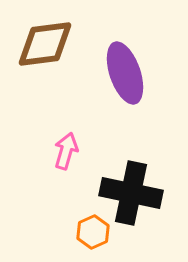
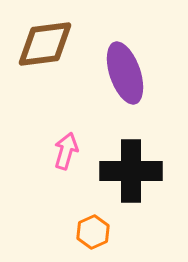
black cross: moved 22 px up; rotated 12 degrees counterclockwise
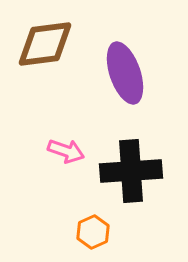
pink arrow: rotated 93 degrees clockwise
black cross: rotated 4 degrees counterclockwise
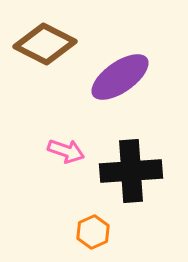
brown diamond: rotated 34 degrees clockwise
purple ellipse: moved 5 px left, 4 px down; rotated 74 degrees clockwise
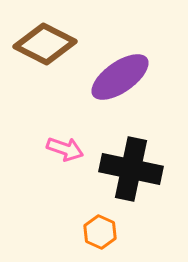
pink arrow: moved 1 px left, 2 px up
black cross: moved 2 px up; rotated 16 degrees clockwise
orange hexagon: moved 7 px right; rotated 12 degrees counterclockwise
